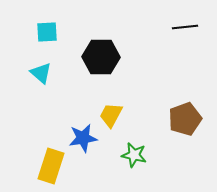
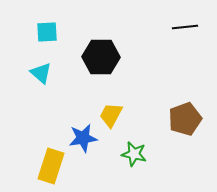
green star: moved 1 px up
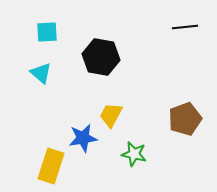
black hexagon: rotated 9 degrees clockwise
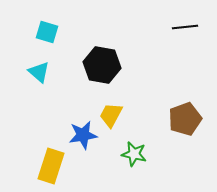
cyan square: rotated 20 degrees clockwise
black hexagon: moved 1 px right, 8 px down
cyan triangle: moved 2 px left, 1 px up
blue star: moved 3 px up
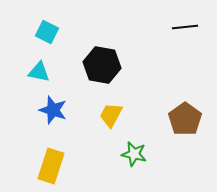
cyan square: rotated 10 degrees clockwise
cyan triangle: rotated 30 degrees counterclockwise
brown pentagon: rotated 16 degrees counterclockwise
blue star: moved 30 px left, 25 px up; rotated 28 degrees clockwise
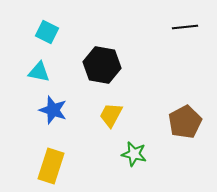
brown pentagon: moved 3 px down; rotated 8 degrees clockwise
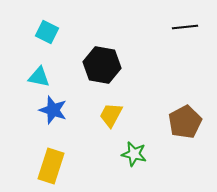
cyan triangle: moved 5 px down
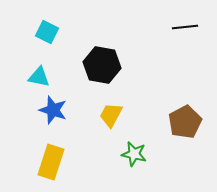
yellow rectangle: moved 4 px up
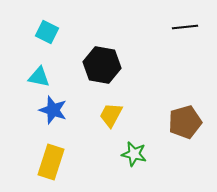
brown pentagon: rotated 12 degrees clockwise
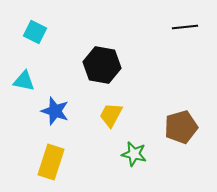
cyan square: moved 12 px left
cyan triangle: moved 15 px left, 4 px down
blue star: moved 2 px right, 1 px down
brown pentagon: moved 4 px left, 5 px down
